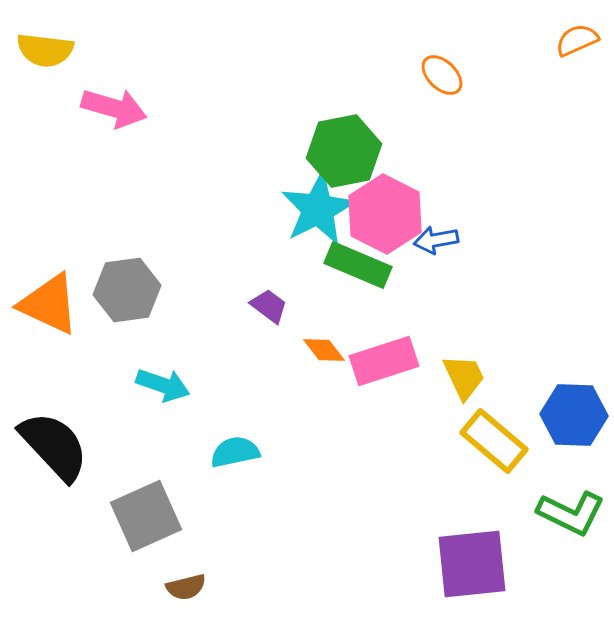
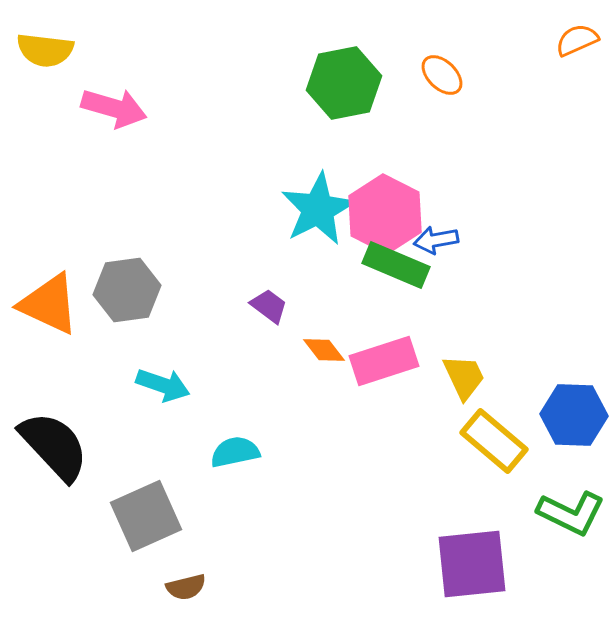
green hexagon: moved 68 px up
green rectangle: moved 38 px right
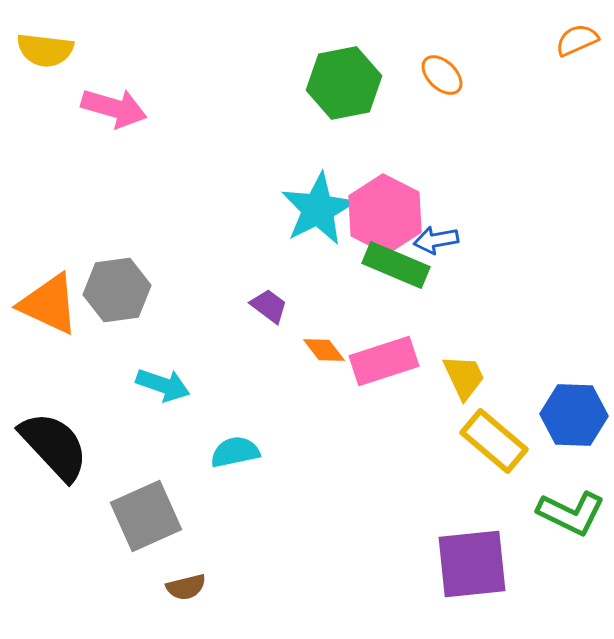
gray hexagon: moved 10 px left
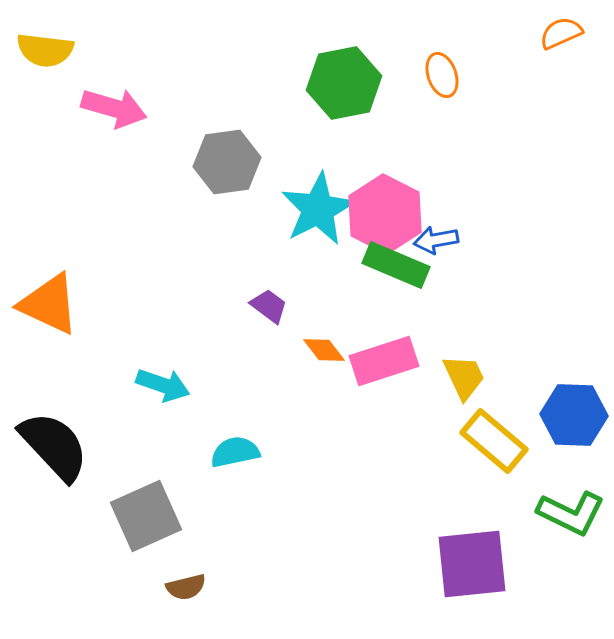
orange semicircle: moved 16 px left, 7 px up
orange ellipse: rotated 27 degrees clockwise
gray hexagon: moved 110 px right, 128 px up
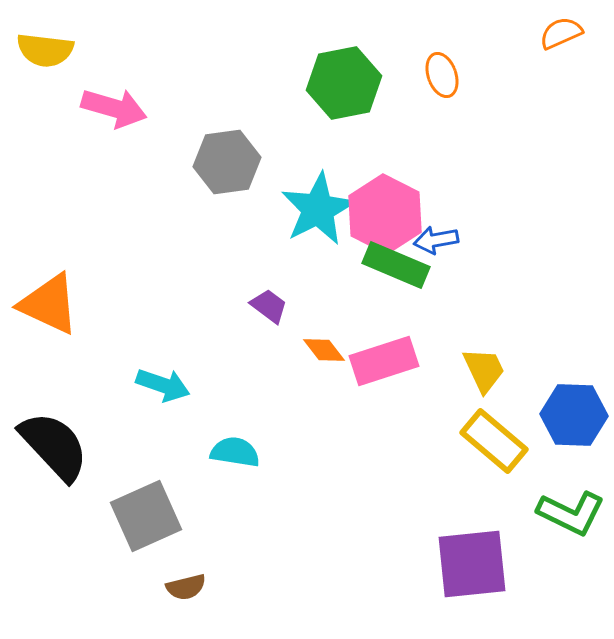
yellow trapezoid: moved 20 px right, 7 px up
cyan semicircle: rotated 21 degrees clockwise
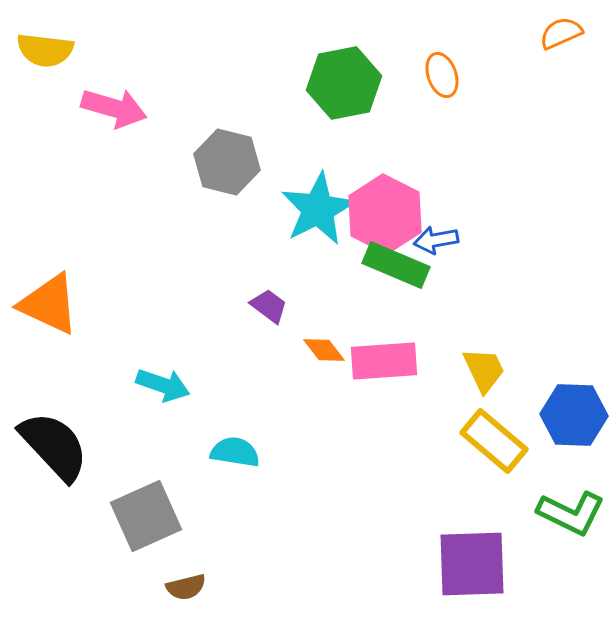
gray hexagon: rotated 22 degrees clockwise
pink rectangle: rotated 14 degrees clockwise
purple square: rotated 4 degrees clockwise
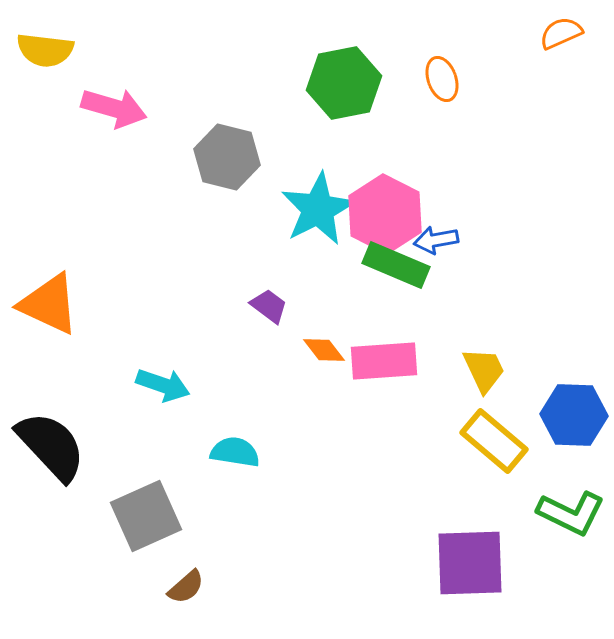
orange ellipse: moved 4 px down
gray hexagon: moved 5 px up
black semicircle: moved 3 px left
purple square: moved 2 px left, 1 px up
brown semicircle: rotated 27 degrees counterclockwise
